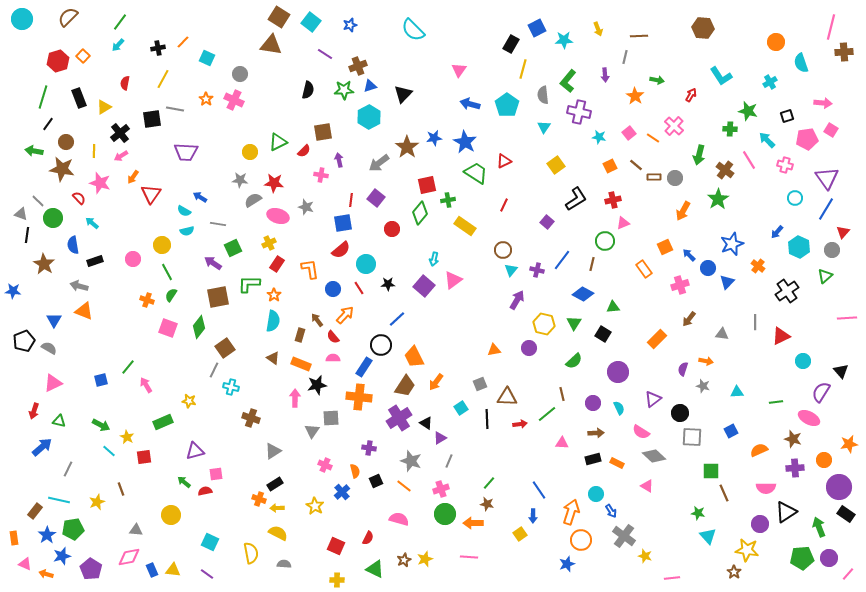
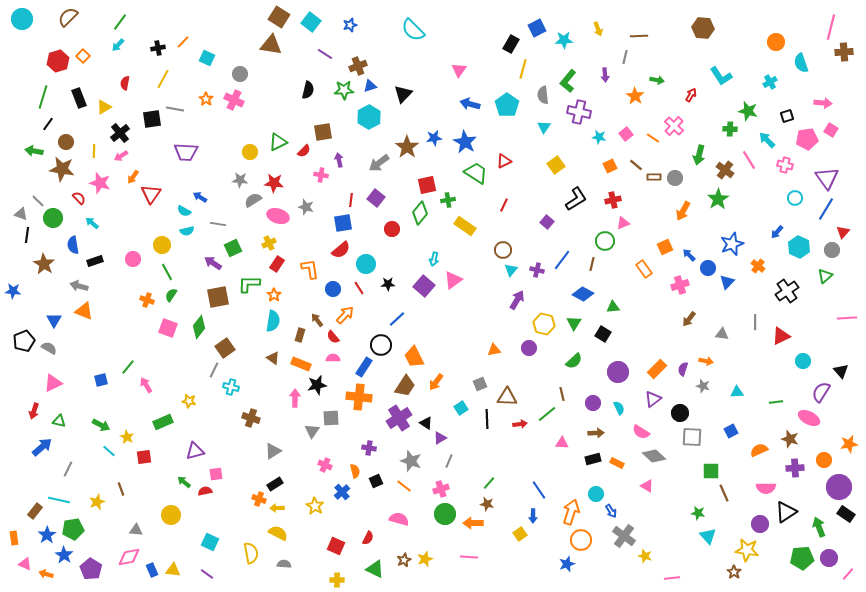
pink square at (629, 133): moved 3 px left, 1 px down
orange rectangle at (657, 339): moved 30 px down
brown star at (793, 439): moved 3 px left
blue star at (62, 556): moved 2 px right, 1 px up; rotated 24 degrees counterclockwise
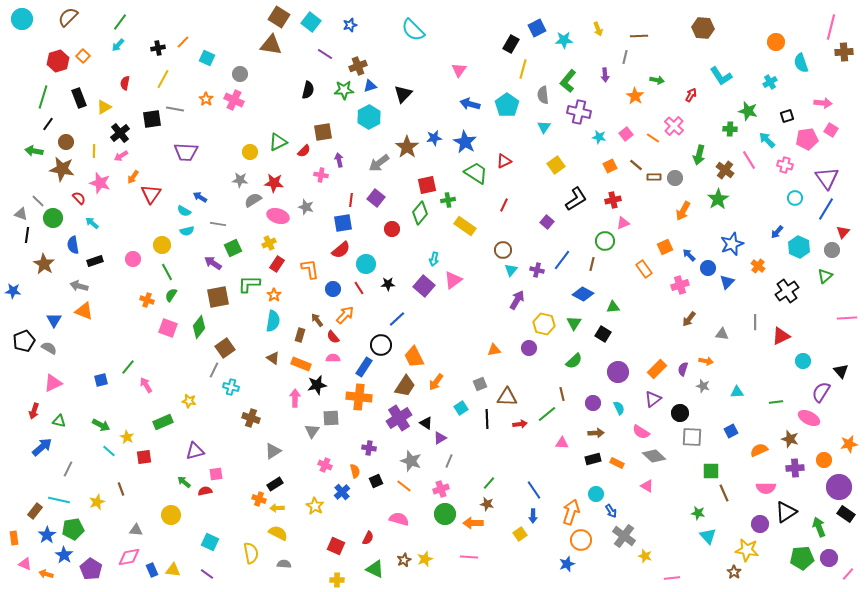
blue line at (539, 490): moved 5 px left
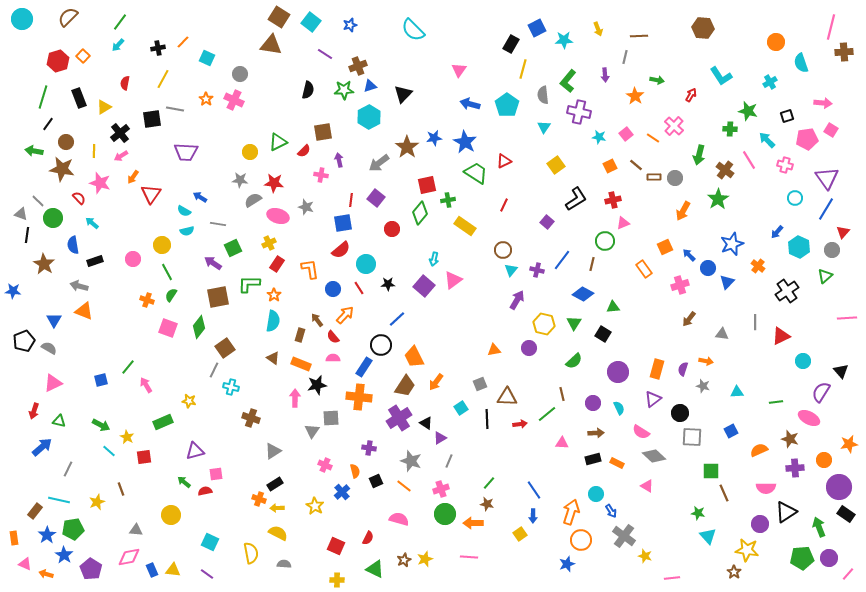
orange rectangle at (657, 369): rotated 30 degrees counterclockwise
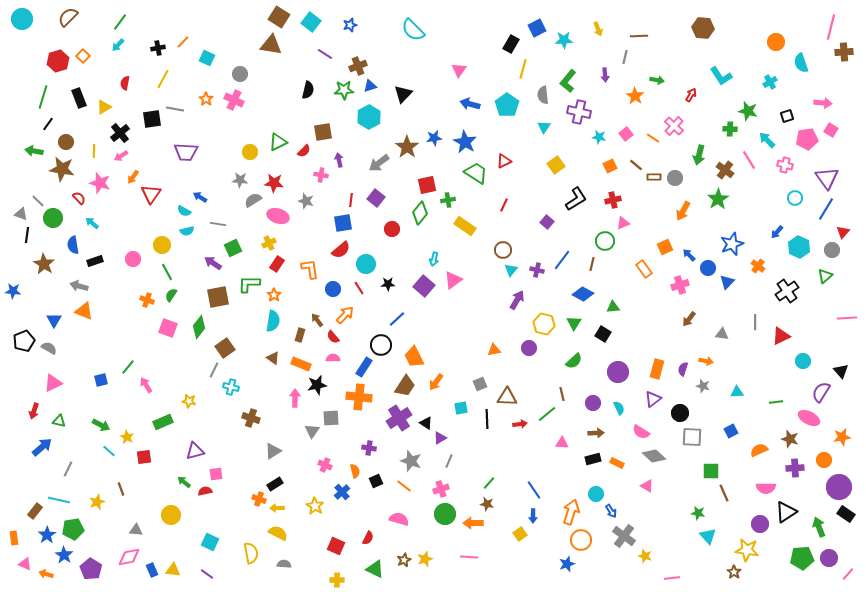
gray star at (306, 207): moved 6 px up
cyan square at (461, 408): rotated 24 degrees clockwise
orange star at (849, 444): moved 7 px left, 7 px up
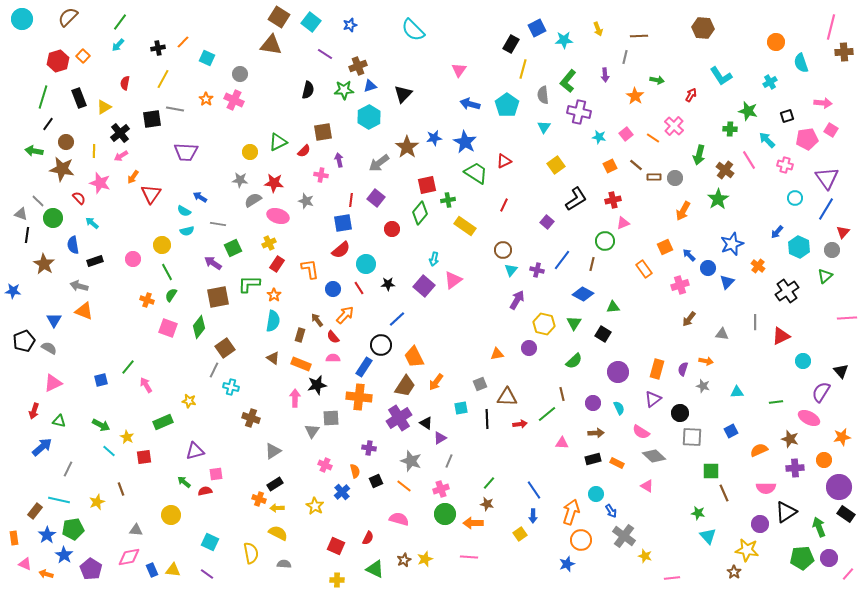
orange triangle at (494, 350): moved 3 px right, 4 px down
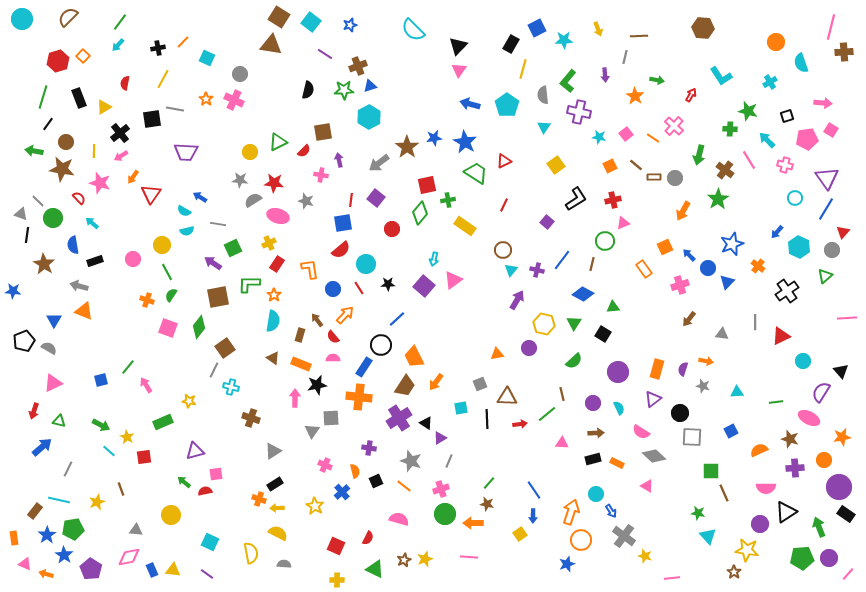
black triangle at (403, 94): moved 55 px right, 48 px up
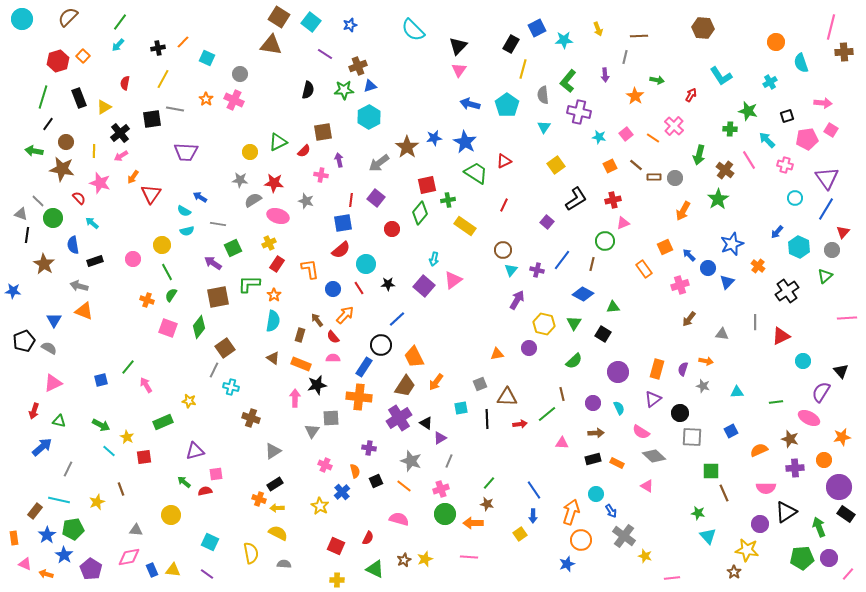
yellow star at (315, 506): moved 5 px right
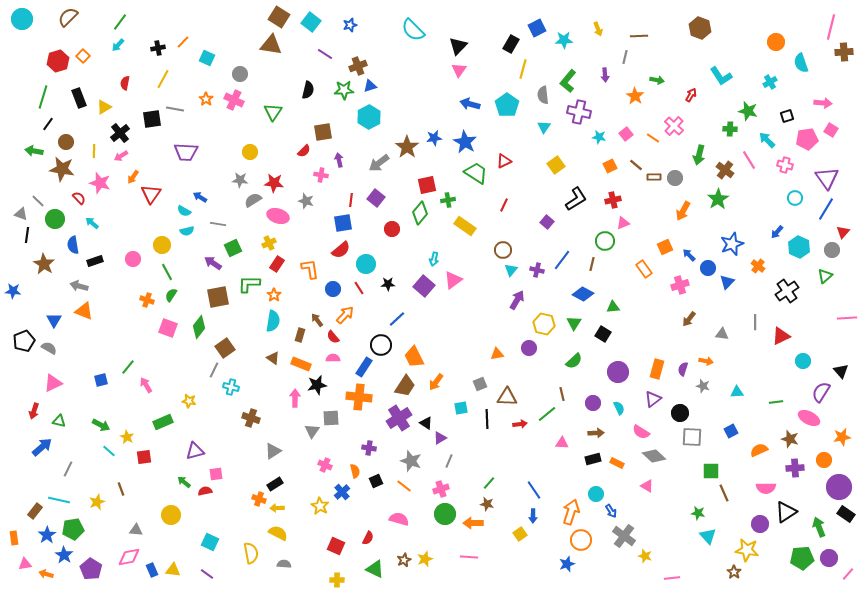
brown hexagon at (703, 28): moved 3 px left; rotated 15 degrees clockwise
green triangle at (278, 142): moved 5 px left, 30 px up; rotated 30 degrees counterclockwise
green circle at (53, 218): moved 2 px right, 1 px down
pink triangle at (25, 564): rotated 32 degrees counterclockwise
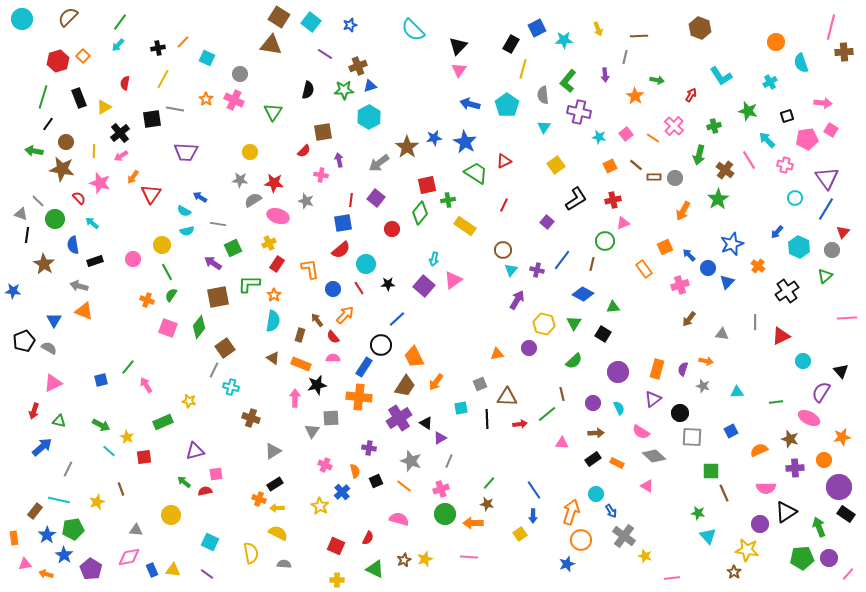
green cross at (730, 129): moved 16 px left, 3 px up; rotated 16 degrees counterclockwise
black rectangle at (593, 459): rotated 21 degrees counterclockwise
